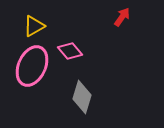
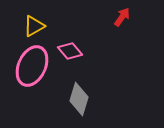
gray diamond: moved 3 px left, 2 px down
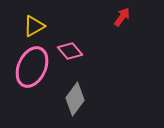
pink ellipse: moved 1 px down
gray diamond: moved 4 px left; rotated 20 degrees clockwise
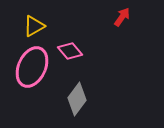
gray diamond: moved 2 px right
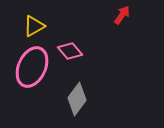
red arrow: moved 2 px up
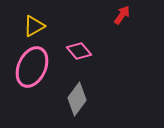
pink diamond: moved 9 px right
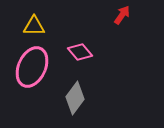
yellow triangle: rotated 30 degrees clockwise
pink diamond: moved 1 px right, 1 px down
gray diamond: moved 2 px left, 1 px up
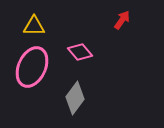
red arrow: moved 5 px down
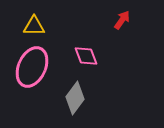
pink diamond: moved 6 px right, 4 px down; rotated 20 degrees clockwise
